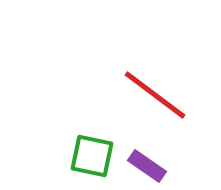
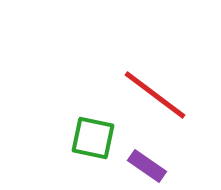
green square: moved 1 px right, 18 px up
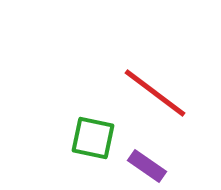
red line: moved 2 px up
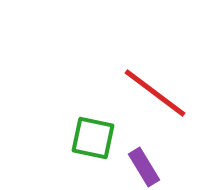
purple rectangle: moved 3 px left, 1 px down; rotated 24 degrees clockwise
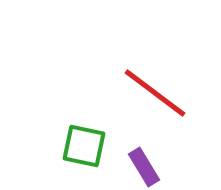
green square: moved 9 px left, 8 px down
